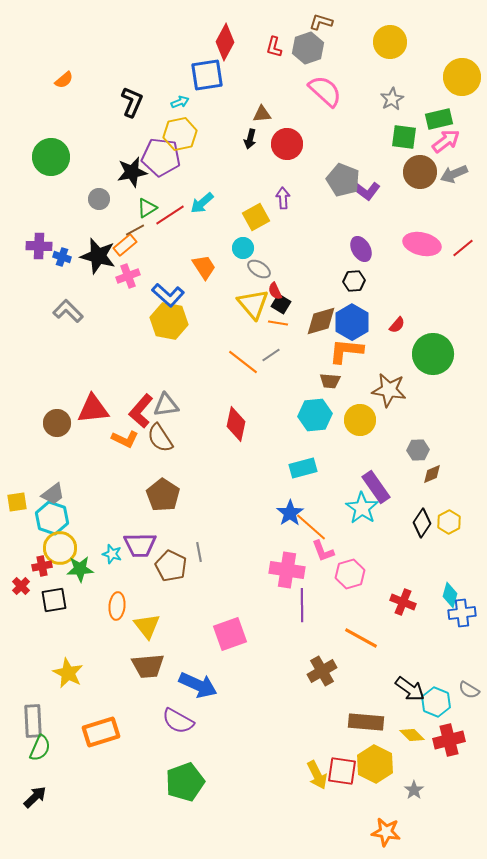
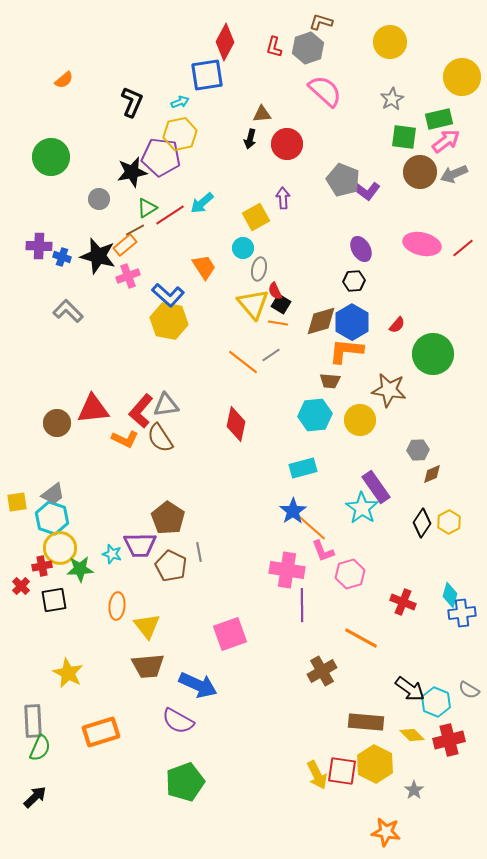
gray ellipse at (259, 269): rotated 70 degrees clockwise
brown pentagon at (163, 495): moved 5 px right, 23 px down
blue star at (290, 513): moved 3 px right, 2 px up
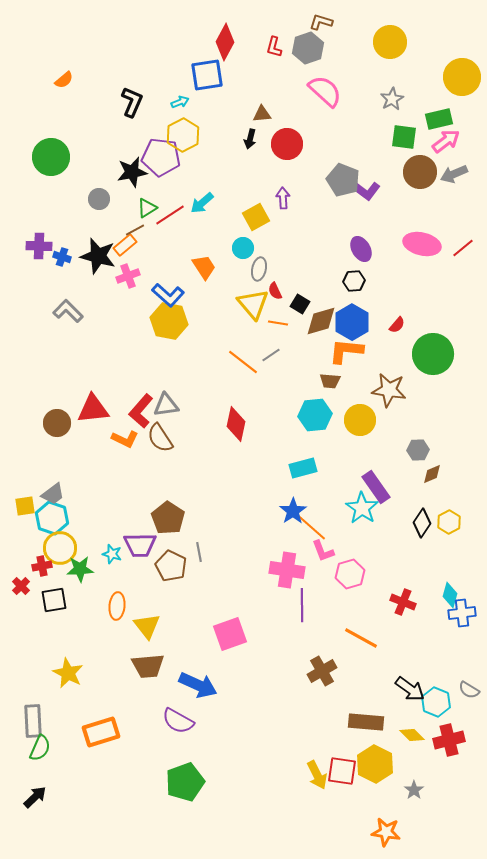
yellow hexagon at (180, 134): moved 3 px right, 1 px down; rotated 16 degrees counterclockwise
black square at (281, 304): moved 19 px right
yellow square at (17, 502): moved 8 px right, 4 px down
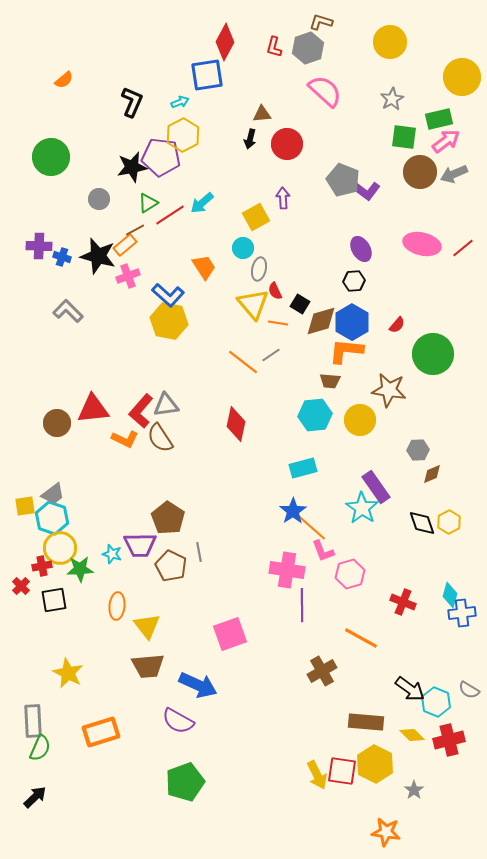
black star at (132, 172): moved 5 px up
green triangle at (147, 208): moved 1 px right, 5 px up
black diamond at (422, 523): rotated 52 degrees counterclockwise
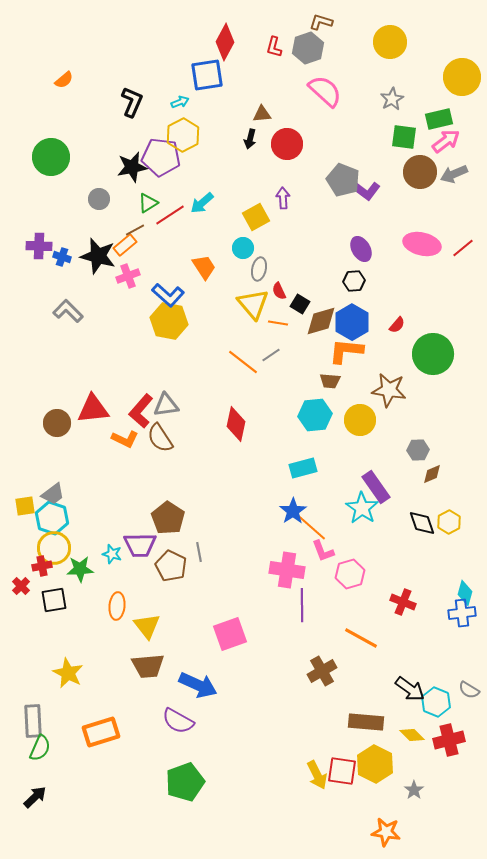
red semicircle at (275, 291): moved 4 px right
yellow circle at (60, 548): moved 6 px left
cyan diamond at (450, 595): moved 15 px right, 2 px up
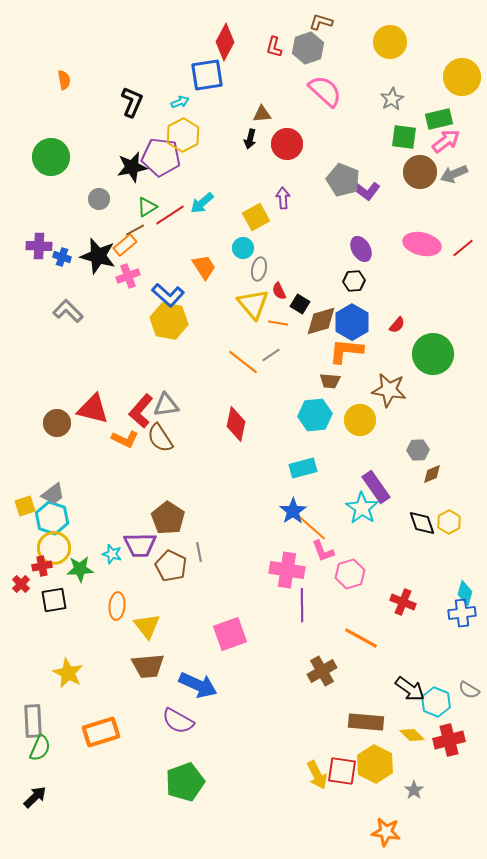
orange semicircle at (64, 80): rotated 60 degrees counterclockwise
green triangle at (148, 203): moved 1 px left, 4 px down
red triangle at (93, 409): rotated 20 degrees clockwise
yellow square at (25, 506): rotated 10 degrees counterclockwise
red cross at (21, 586): moved 2 px up
